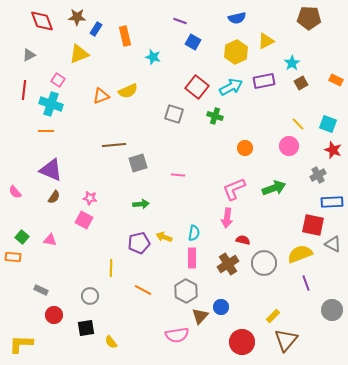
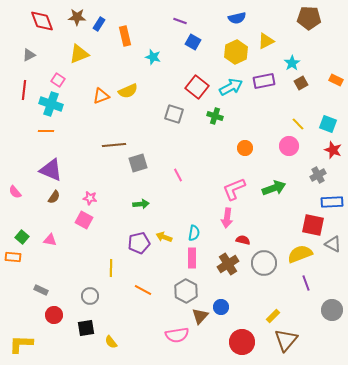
blue rectangle at (96, 29): moved 3 px right, 5 px up
pink line at (178, 175): rotated 56 degrees clockwise
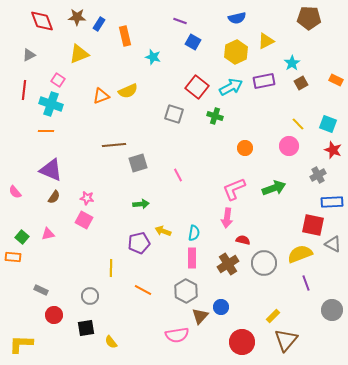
pink star at (90, 198): moved 3 px left
yellow arrow at (164, 237): moved 1 px left, 6 px up
pink triangle at (50, 240): moved 2 px left, 6 px up; rotated 24 degrees counterclockwise
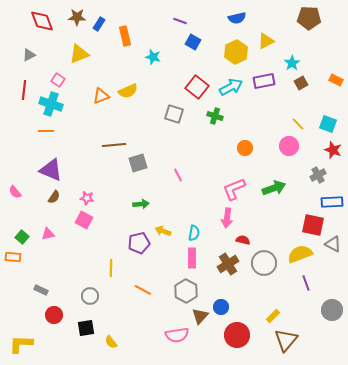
red circle at (242, 342): moved 5 px left, 7 px up
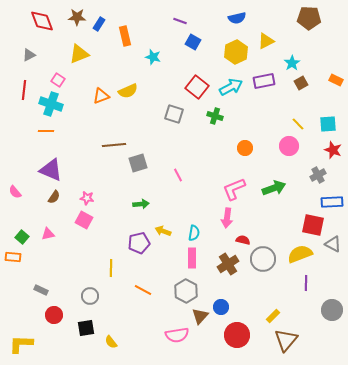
cyan square at (328, 124): rotated 24 degrees counterclockwise
gray circle at (264, 263): moved 1 px left, 4 px up
purple line at (306, 283): rotated 21 degrees clockwise
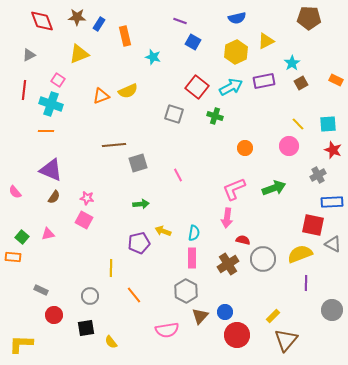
orange line at (143, 290): moved 9 px left, 5 px down; rotated 24 degrees clockwise
blue circle at (221, 307): moved 4 px right, 5 px down
pink semicircle at (177, 335): moved 10 px left, 5 px up
